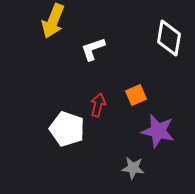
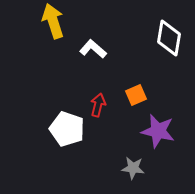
yellow arrow: rotated 140 degrees clockwise
white L-shape: rotated 60 degrees clockwise
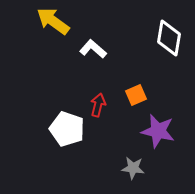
yellow arrow: rotated 36 degrees counterclockwise
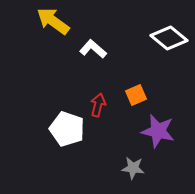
white diamond: rotated 60 degrees counterclockwise
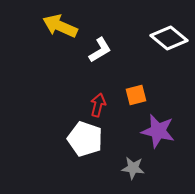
yellow arrow: moved 7 px right, 5 px down; rotated 12 degrees counterclockwise
white L-shape: moved 7 px right, 1 px down; rotated 108 degrees clockwise
orange square: rotated 10 degrees clockwise
white pentagon: moved 18 px right, 10 px down
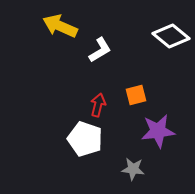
white diamond: moved 2 px right, 2 px up
purple star: rotated 20 degrees counterclockwise
gray star: moved 1 px down
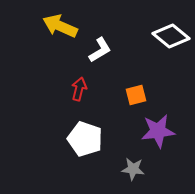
red arrow: moved 19 px left, 16 px up
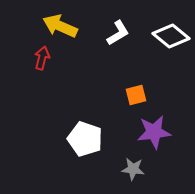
white L-shape: moved 18 px right, 17 px up
red arrow: moved 37 px left, 31 px up
purple star: moved 4 px left, 1 px down
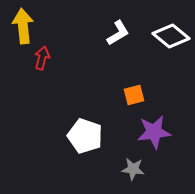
yellow arrow: moved 37 px left; rotated 60 degrees clockwise
orange square: moved 2 px left
white pentagon: moved 3 px up
